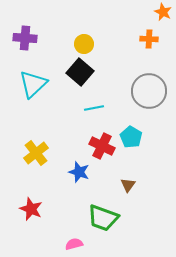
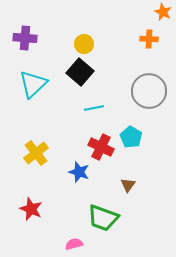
red cross: moved 1 px left, 1 px down
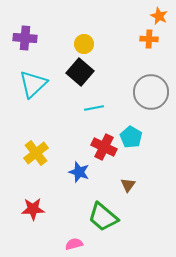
orange star: moved 4 px left, 4 px down
gray circle: moved 2 px right, 1 px down
red cross: moved 3 px right
red star: moved 2 px right; rotated 25 degrees counterclockwise
green trapezoid: moved 1 px up; rotated 20 degrees clockwise
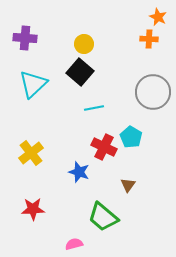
orange star: moved 1 px left, 1 px down
gray circle: moved 2 px right
yellow cross: moved 5 px left
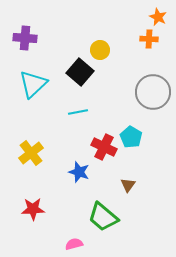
yellow circle: moved 16 px right, 6 px down
cyan line: moved 16 px left, 4 px down
